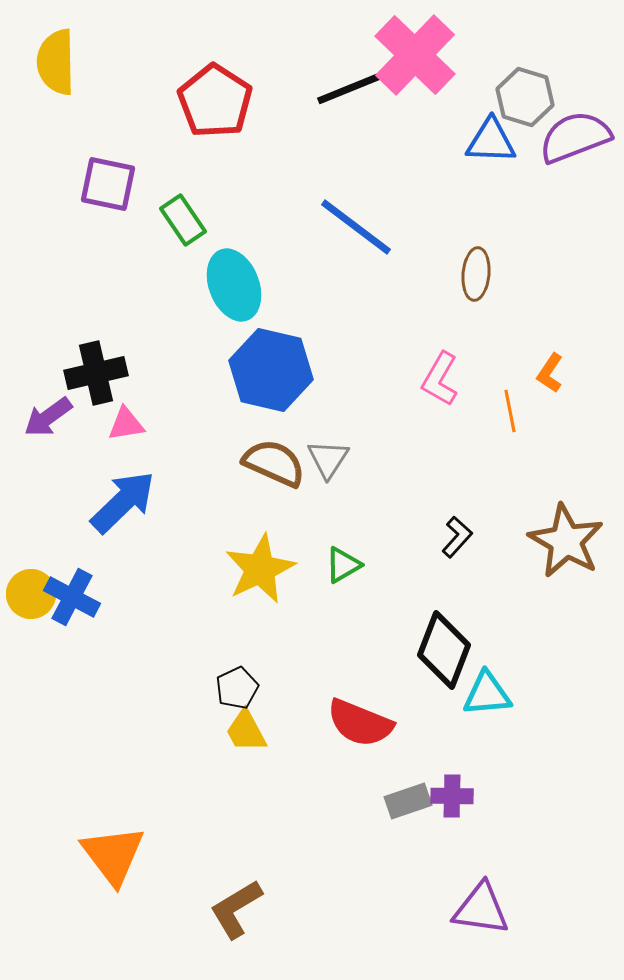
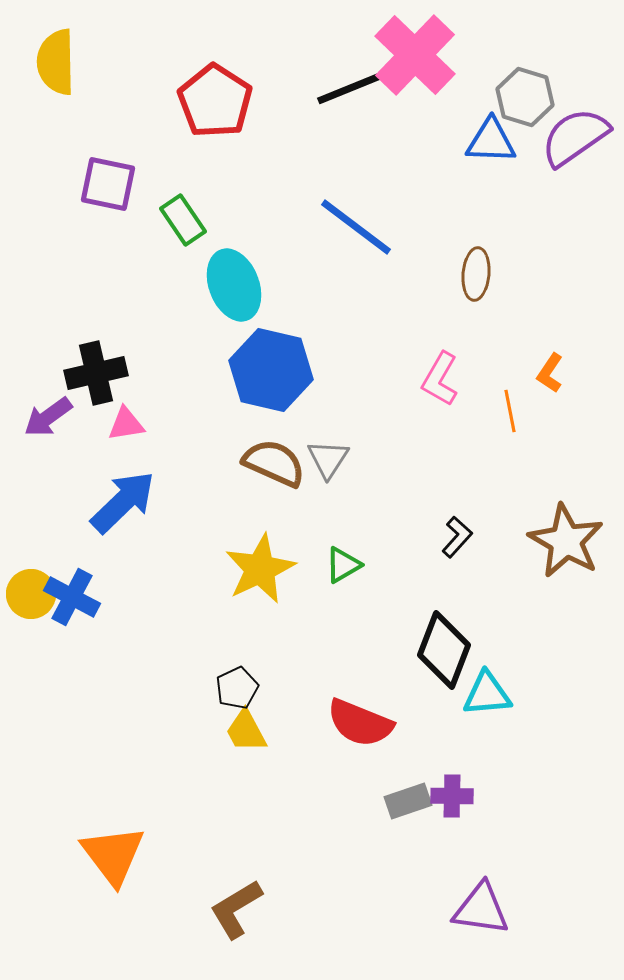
purple semicircle: rotated 14 degrees counterclockwise
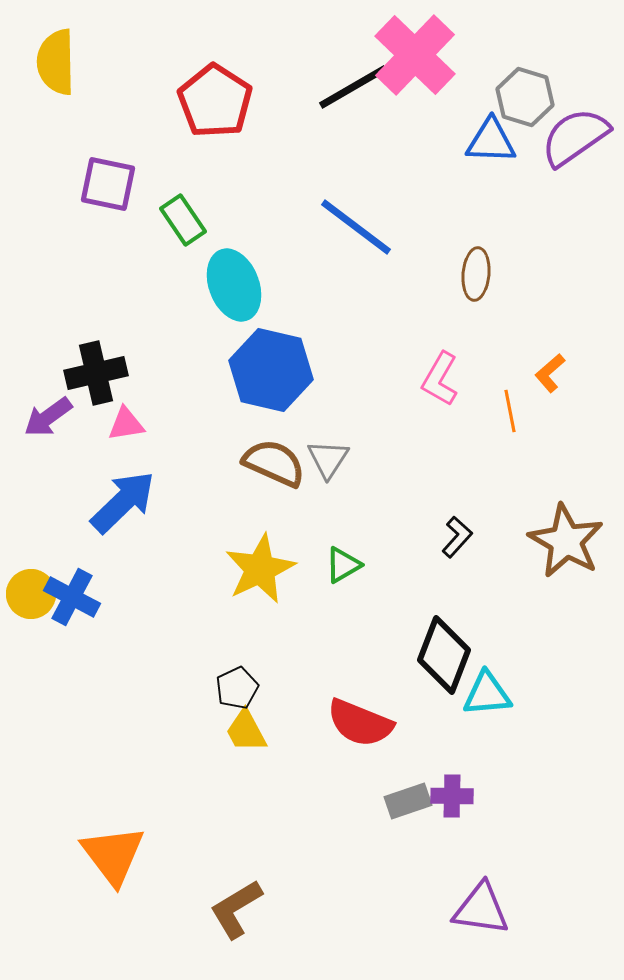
black line: rotated 8 degrees counterclockwise
orange L-shape: rotated 15 degrees clockwise
black diamond: moved 5 px down
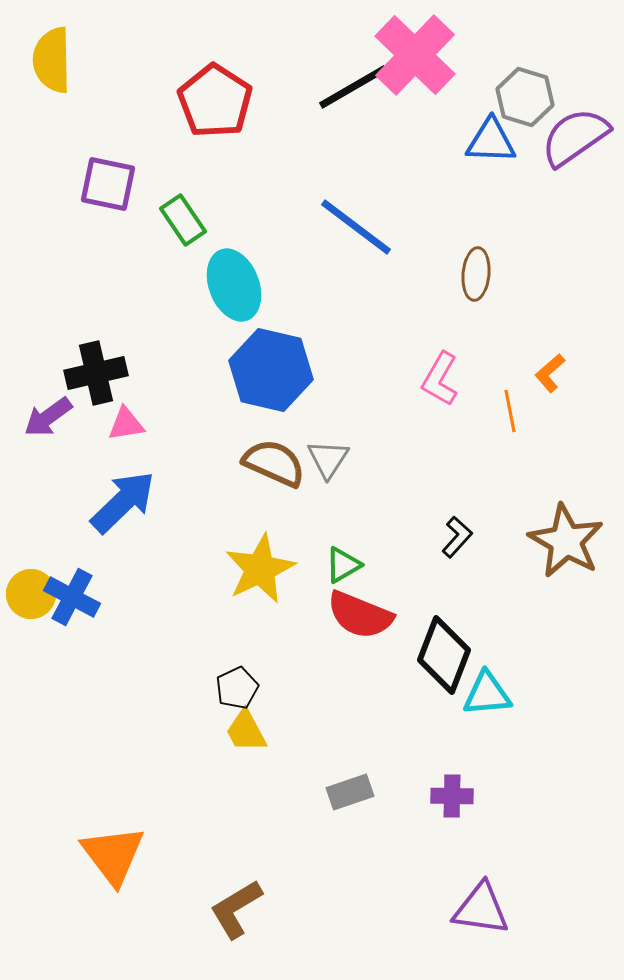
yellow semicircle: moved 4 px left, 2 px up
red semicircle: moved 108 px up
gray rectangle: moved 58 px left, 9 px up
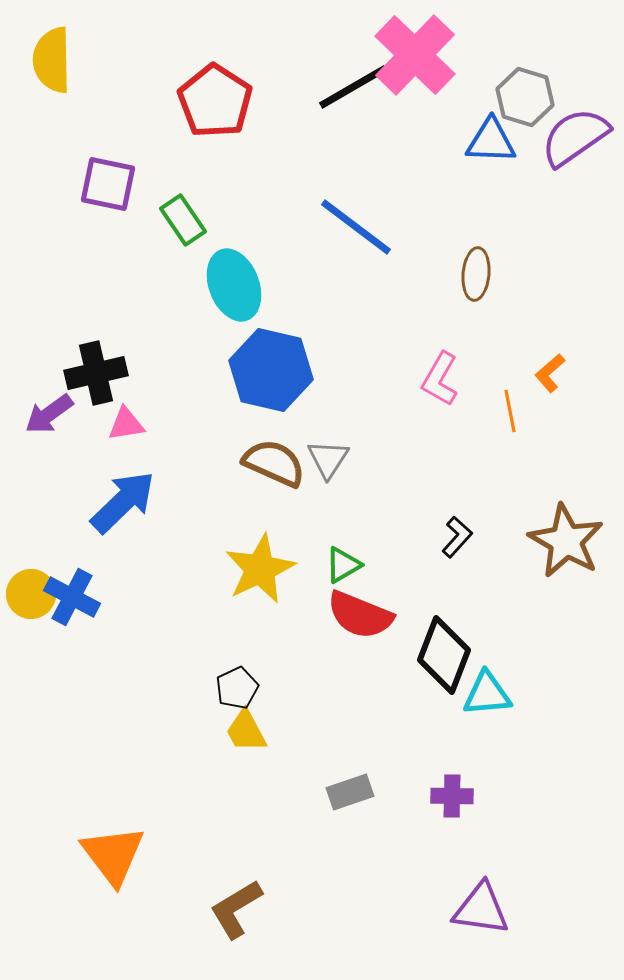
purple arrow: moved 1 px right, 3 px up
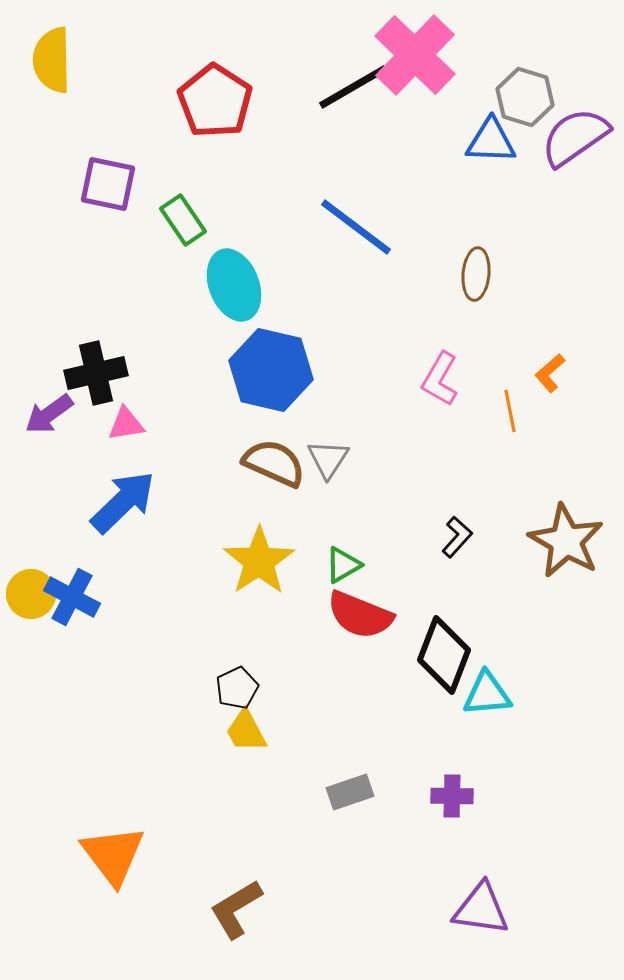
yellow star: moved 1 px left, 8 px up; rotated 8 degrees counterclockwise
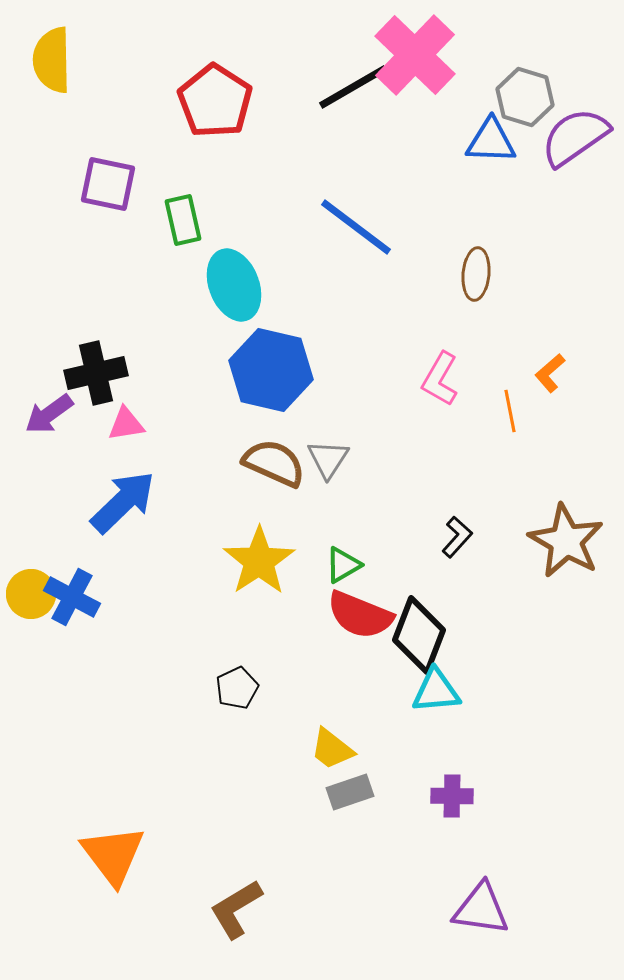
green rectangle: rotated 21 degrees clockwise
black diamond: moved 25 px left, 20 px up
cyan triangle: moved 51 px left, 3 px up
yellow trapezoid: moved 86 px right, 18 px down; rotated 24 degrees counterclockwise
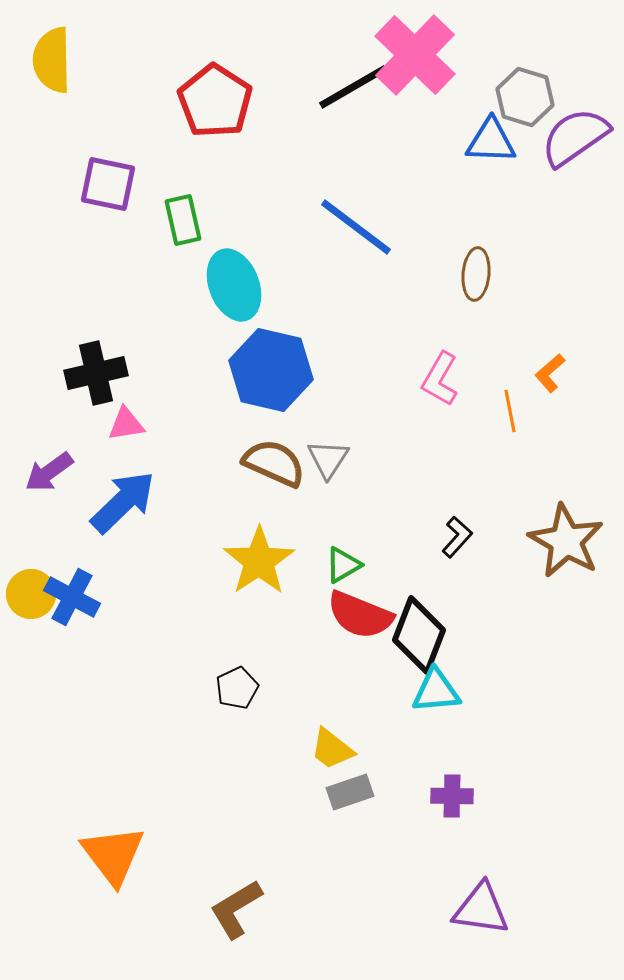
purple arrow: moved 58 px down
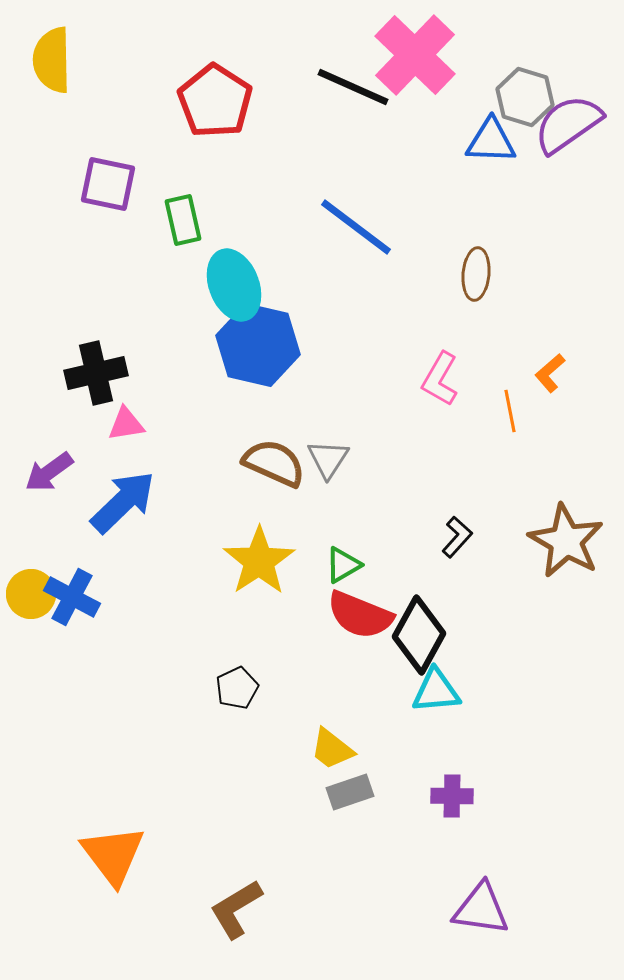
black line: rotated 54 degrees clockwise
purple semicircle: moved 7 px left, 13 px up
blue hexagon: moved 13 px left, 25 px up
black diamond: rotated 8 degrees clockwise
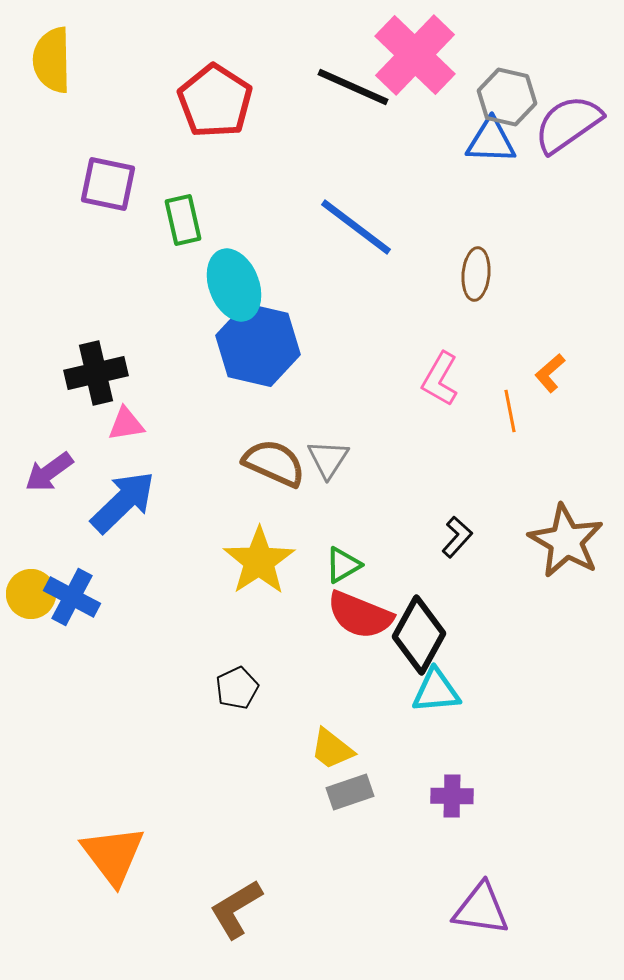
gray hexagon: moved 18 px left; rotated 4 degrees counterclockwise
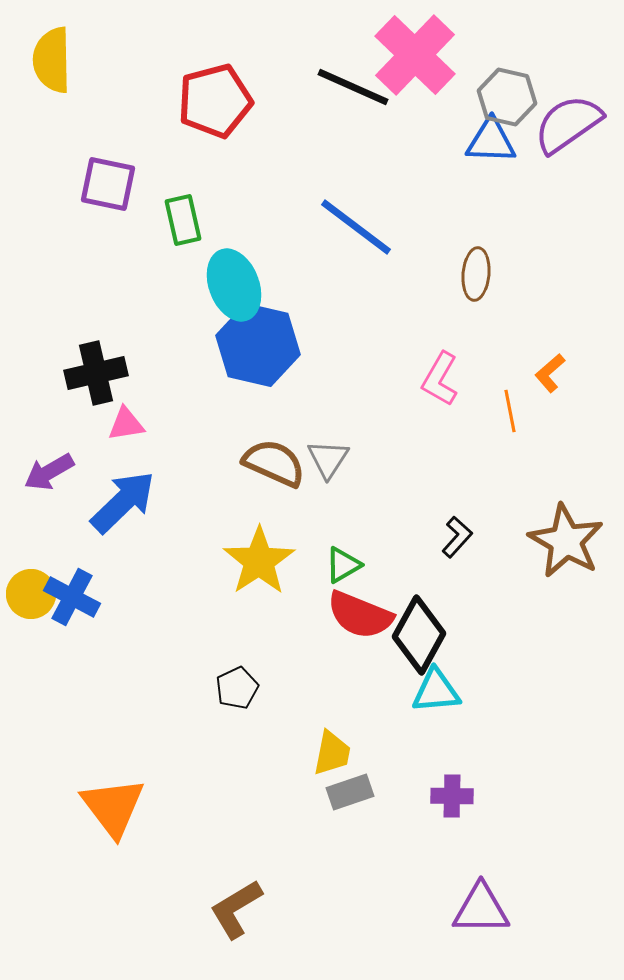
red pentagon: rotated 24 degrees clockwise
purple arrow: rotated 6 degrees clockwise
yellow trapezoid: moved 4 px down; rotated 117 degrees counterclockwise
orange triangle: moved 48 px up
purple triangle: rotated 8 degrees counterclockwise
